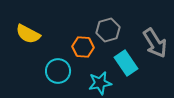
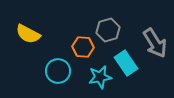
cyan star: moved 6 px up
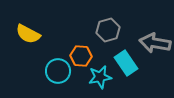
gray arrow: rotated 132 degrees clockwise
orange hexagon: moved 2 px left, 9 px down
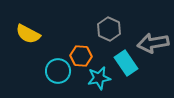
gray hexagon: moved 1 px right, 1 px up; rotated 20 degrees counterclockwise
gray arrow: moved 2 px left; rotated 20 degrees counterclockwise
cyan star: moved 1 px left, 1 px down
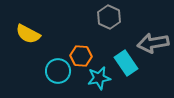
gray hexagon: moved 12 px up
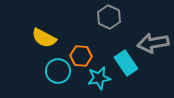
yellow semicircle: moved 16 px right, 4 px down
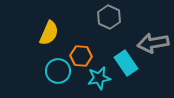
yellow semicircle: moved 5 px right, 5 px up; rotated 95 degrees counterclockwise
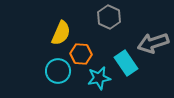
yellow semicircle: moved 12 px right
gray arrow: rotated 8 degrees counterclockwise
orange hexagon: moved 2 px up
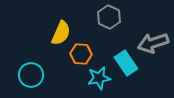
cyan circle: moved 27 px left, 4 px down
